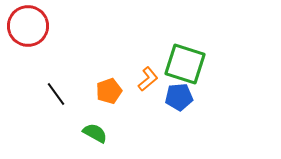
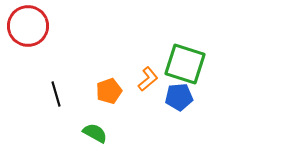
black line: rotated 20 degrees clockwise
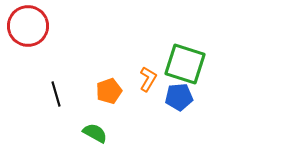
orange L-shape: rotated 20 degrees counterclockwise
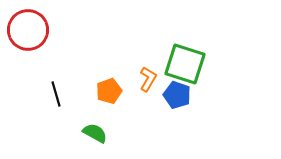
red circle: moved 4 px down
blue pentagon: moved 2 px left, 2 px up; rotated 24 degrees clockwise
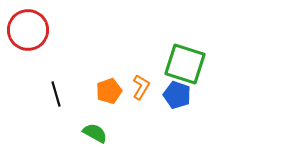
orange L-shape: moved 7 px left, 8 px down
